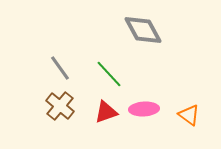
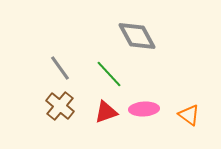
gray diamond: moved 6 px left, 6 px down
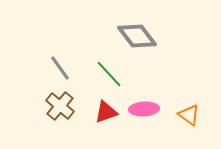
gray diamond: rotated 9 degrees counterclockwise
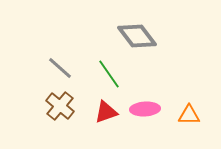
gray line: rotated 12 degrees counterclockwise
green line: rotated 8 degrees clockwise
pink ellipse: moved 1 px right
orange triangle: rotated 35 degrees counterclockwise
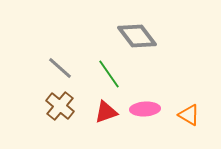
orange triangle: rotated 30 degrees clockwise
